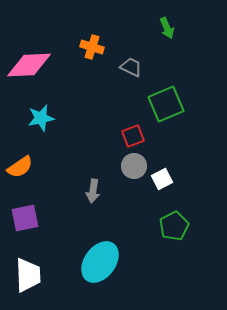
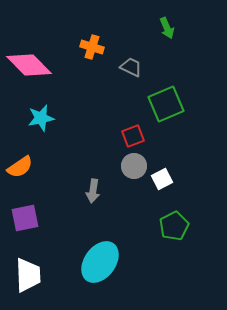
pink diamond: rotated 48 degrees clockwise
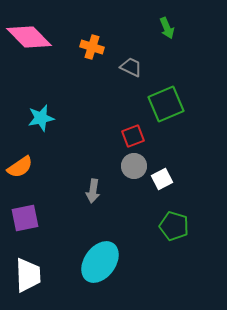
pink diamond: moved 28 px up
green pentagon: rotated 28 degrees counterclockwise
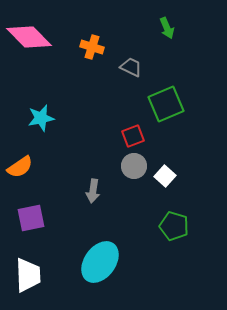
white square: moved 3 px right, 3 px up; rotated 20 degrees counterclockwise
purple square: moved 6 px right
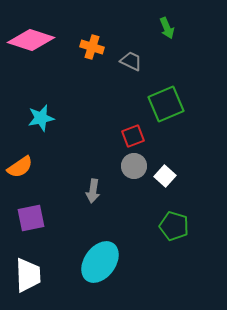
pink diamond: moved 2 px right, 3 px down; rotated 27 degrees counterclockwise
gray trapezoid: moved 6 px up
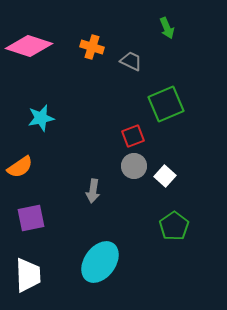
pink diamond: moved 2 px left, 6 px down
green pentagon: rotated 20 degrees clockwise
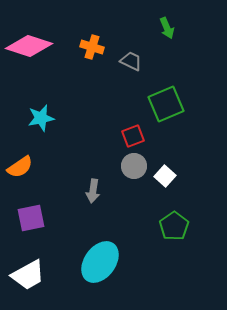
white trapezoid: rotated 63 degrees clockwise
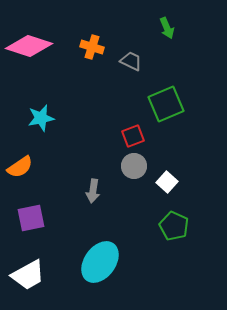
white square: moved 2 px right, 6 px down
green pentagon: rotated 12 degrees counterclockwise
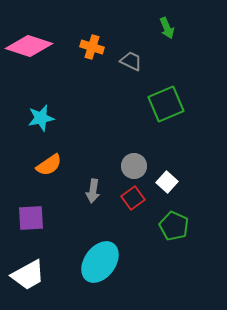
red square: moved 62 px down; rotated 15 degrees counterclockwise
orange semicircle: moved 29 px right, 2 px up
purple square: rotated 8 degrees clockwise
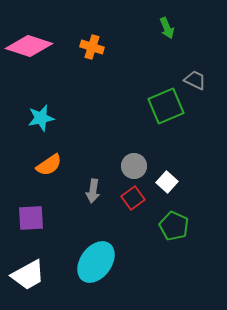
gray trapezoid: moved 64 px right, 19 px down
green square: moved 2 px down
cyan ellipse: moved 4 px left
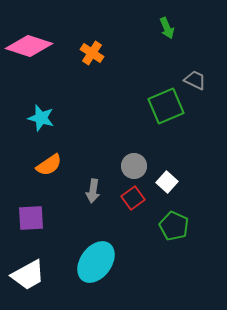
orange cross: moved 6 px down; rotated 15 degrees clockwise
cyan star: rotated 28 degrees clockwise
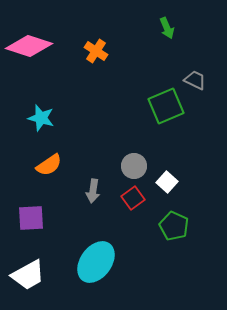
orange cross: moved 4 px right, 2 px up
